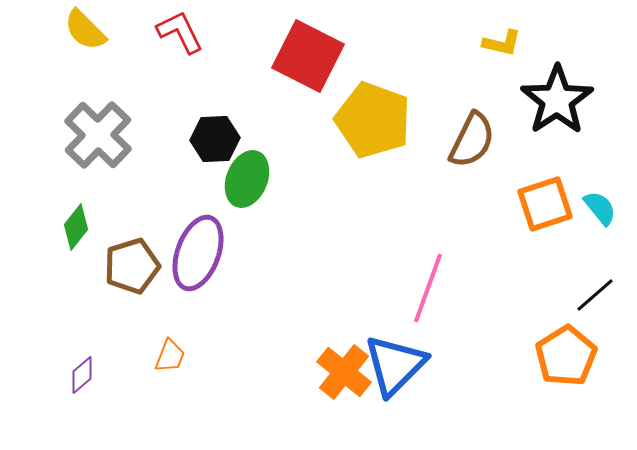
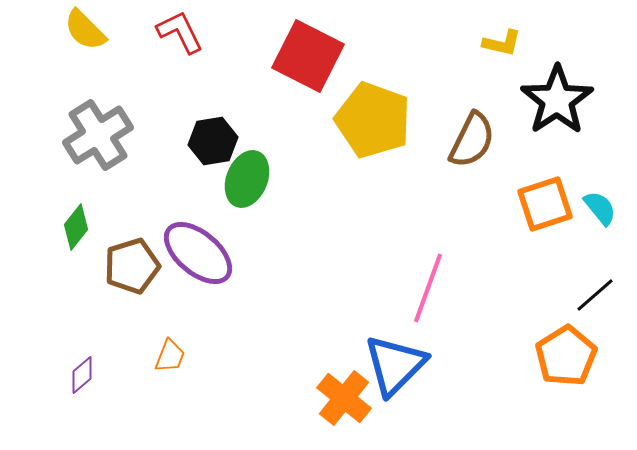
gray cross: rotated 14 degrees clockwise
black hexagon: moved 2 px left, 2 px down; rotated 6 degrees counterclockwise
purple ellipse: rotated 70 degrees counterclockwise
orange cross: moved 26 px down
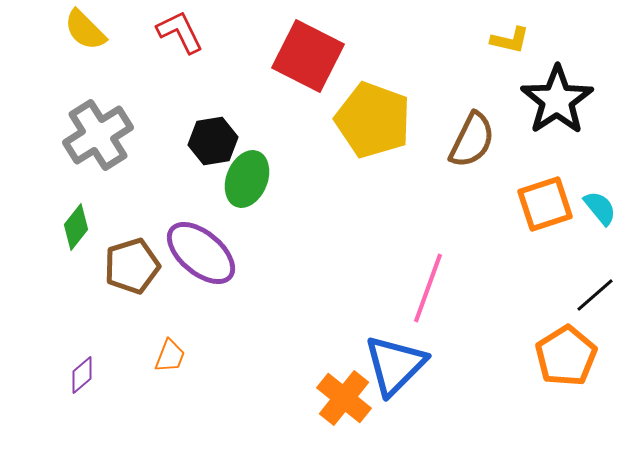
yellow L-shape: moved 8 px right, 3 px up
purple ellipse: moved 3 px right
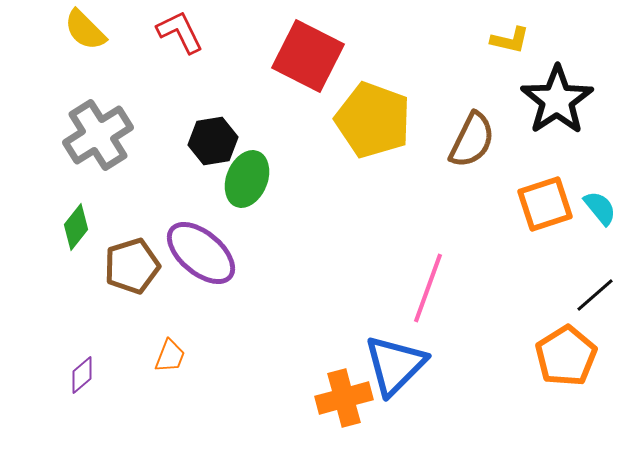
orange cross: rotated 36 degrees clockwise
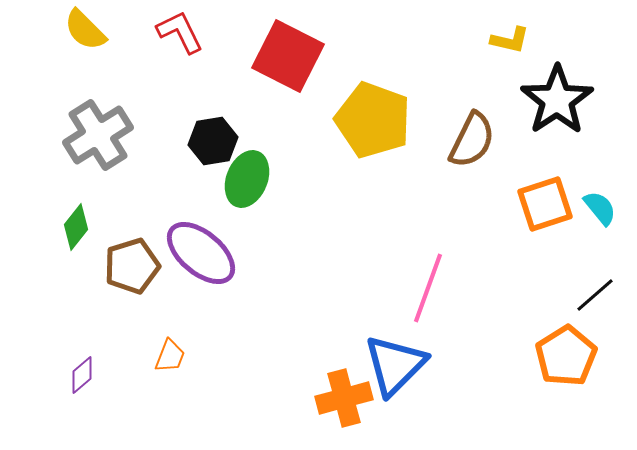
red square: moved 20 px left
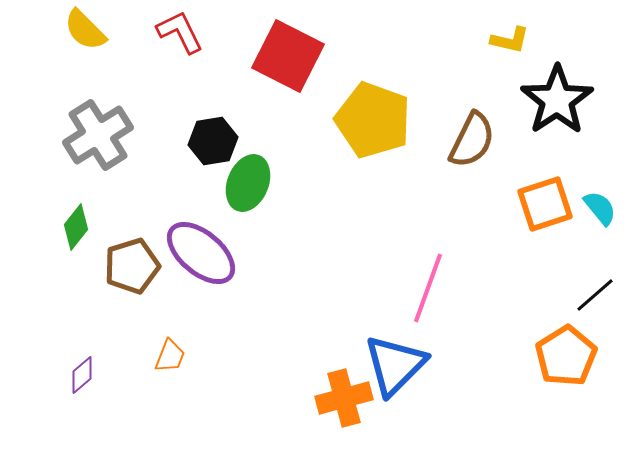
green ellipse: moved 1 px right, 4 px down
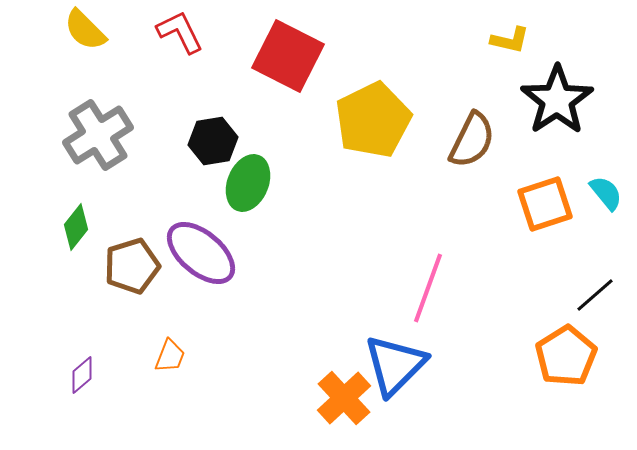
yellow pentagon: rotated 26 degrees clockwise
cyan semicircle: moved 6 px right, 15 px up
orange cross: rotated 28 degrees counterclockwise
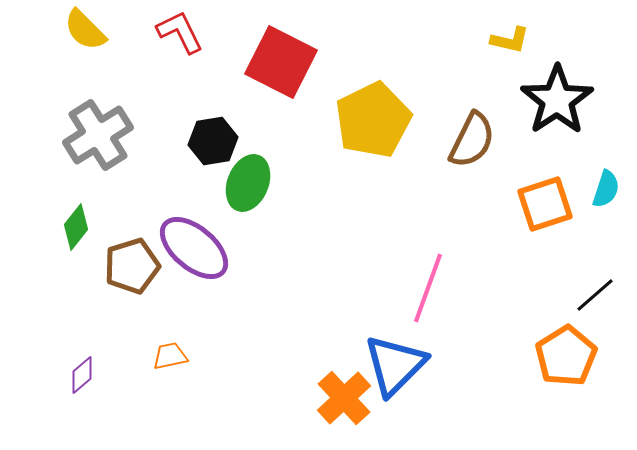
red square: moved 7 px left, 6 px down
cyan semicircle: moved 4 px up; rotated 57 degrees clockwise
purple ellipse: moved 7 px left, 5 px up
orange trapezoid: rotated 123 degrees counterclockwise
